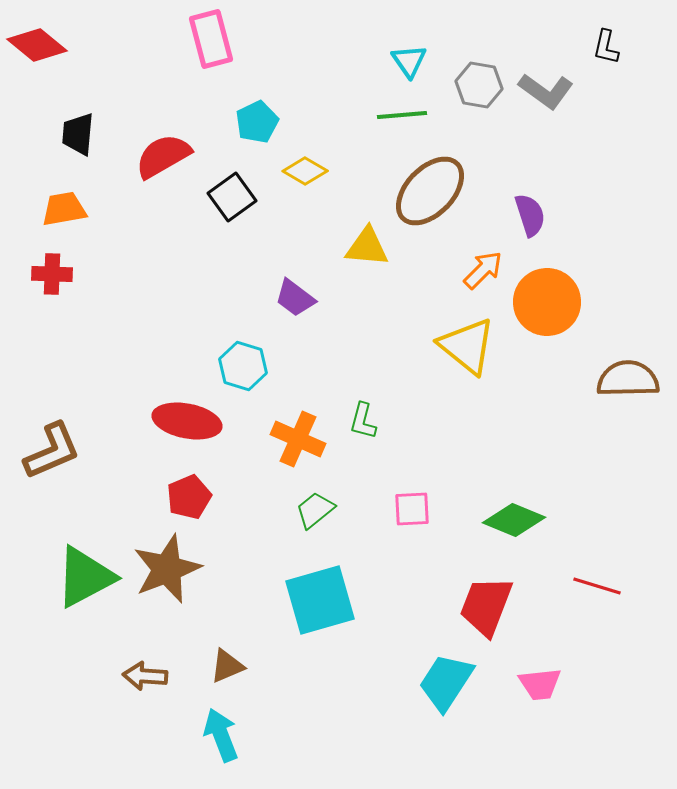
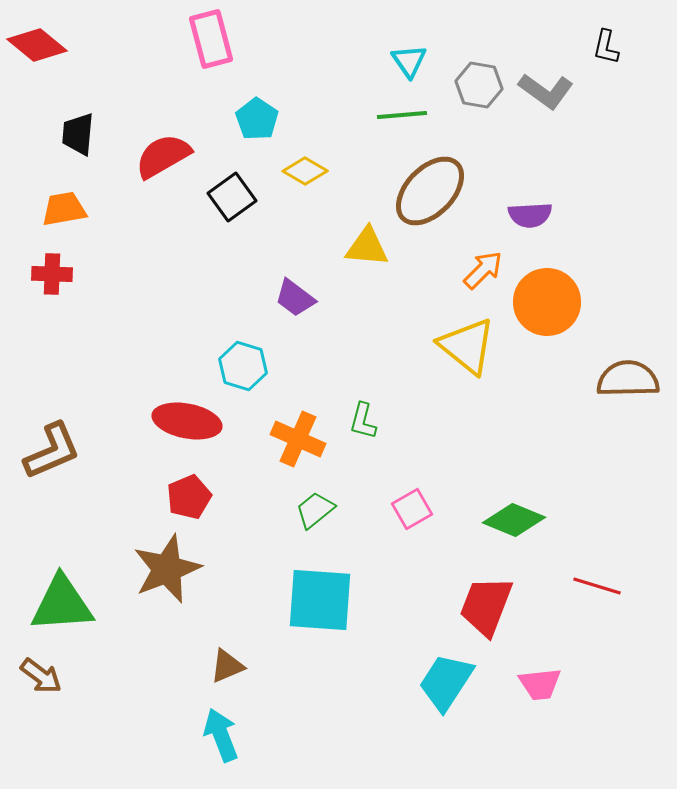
cyan pentagon at (257, 122): moved 3 px up; rotated 12 degrees counterclockwise
purple semicircle at (530, 215): rotated 105 degrees clockwise
pink square at (412, 509): rotated 27 degrees counterclockwise
green triangle at (85, 577): moved 23 px left, 27 px down; rotated 24 degrees clockwise
cyan square at (320, 600): rotated 20 degrees clockwise
brown arrow at (145, 676): moved 104 px left; rotated 147 degrees counterclockwise
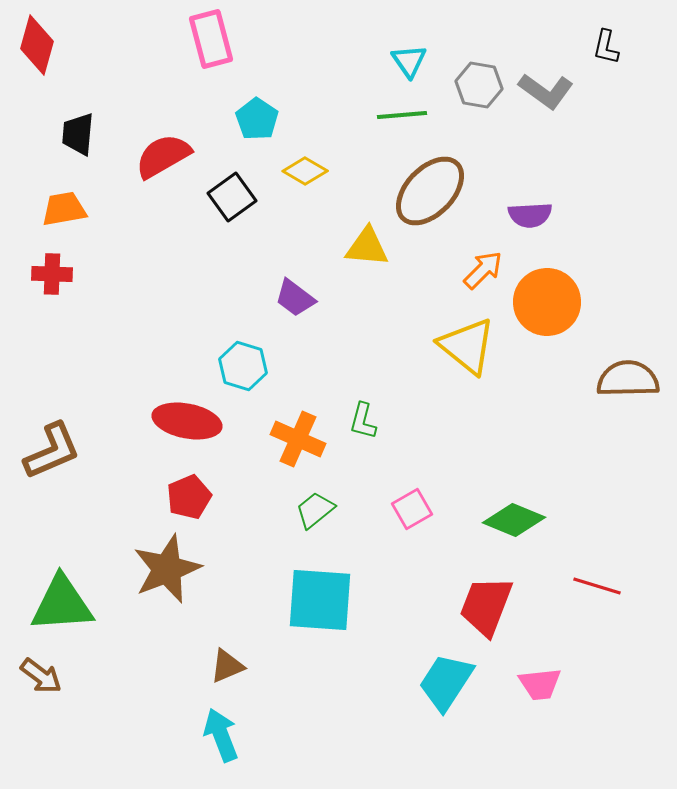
red diamond at (37, 45): rotated 66 degrees clockwise
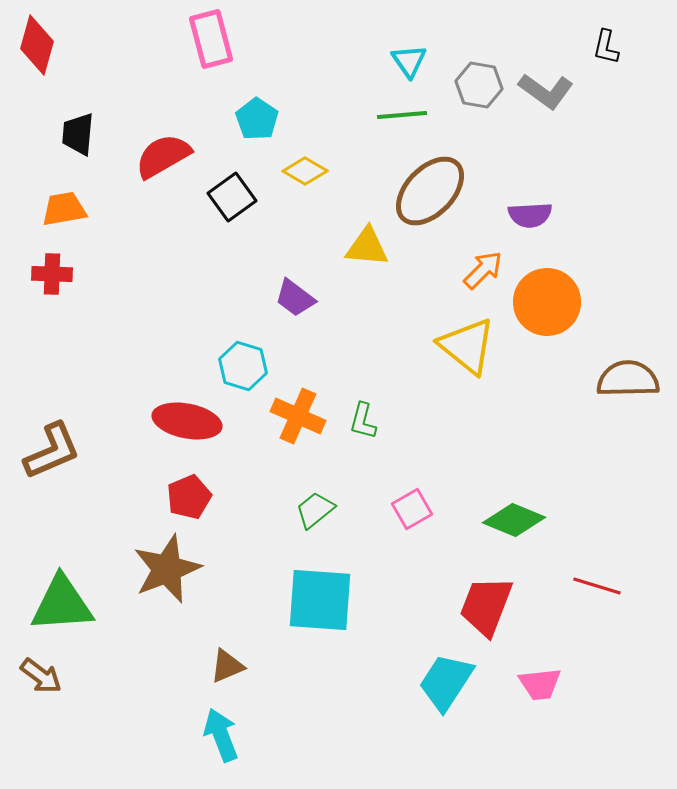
orange cross at (298, 439): moved 23 px up
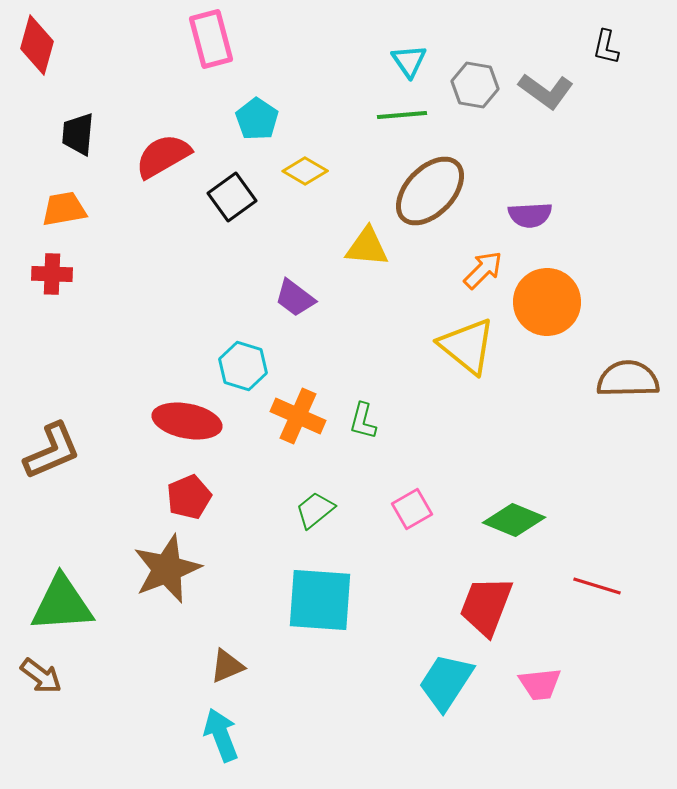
gray hexagon at (479, 85): moved 4 px left
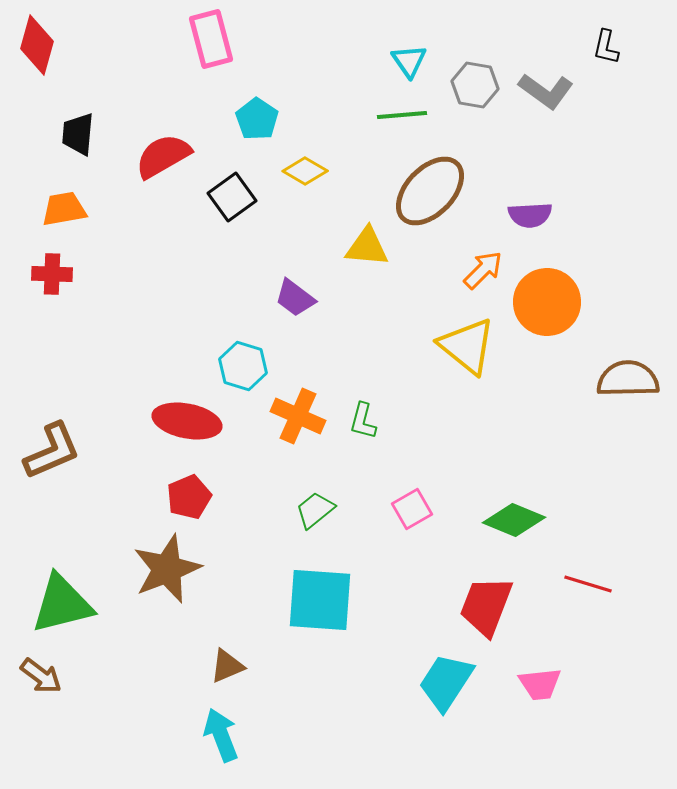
red line at (597, 586): moved 9 px left, 2 px up
green triangle at (62, 604): rotated 10 degrees counterclockwise
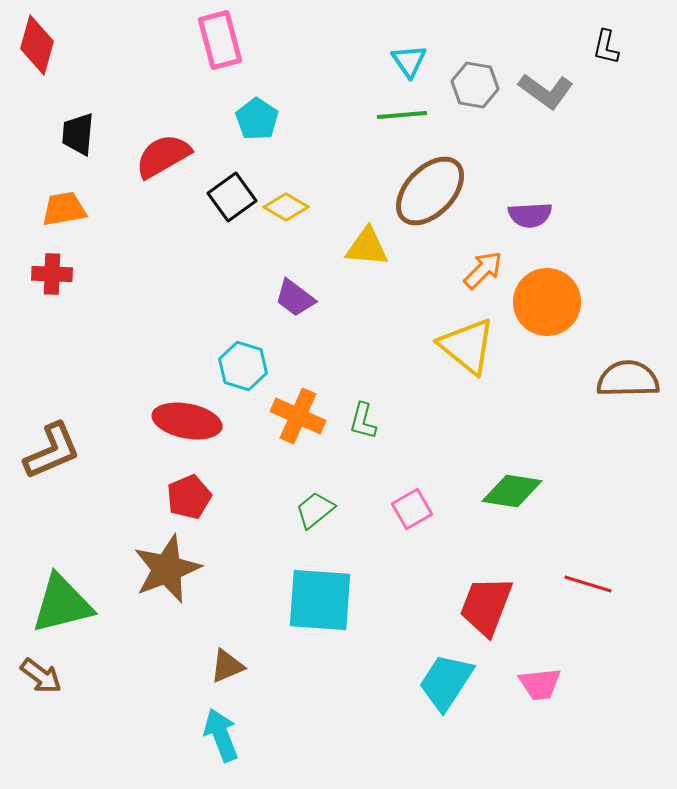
pink rectangle at (211, 39): moved 9 px right, 1 px down
yellow diamond at (305, 171): moved 19 px left, 36 px down
green diamond at (514, 520): moved 2 px left, 29 px up; rotated 14 degrees counterclockwise
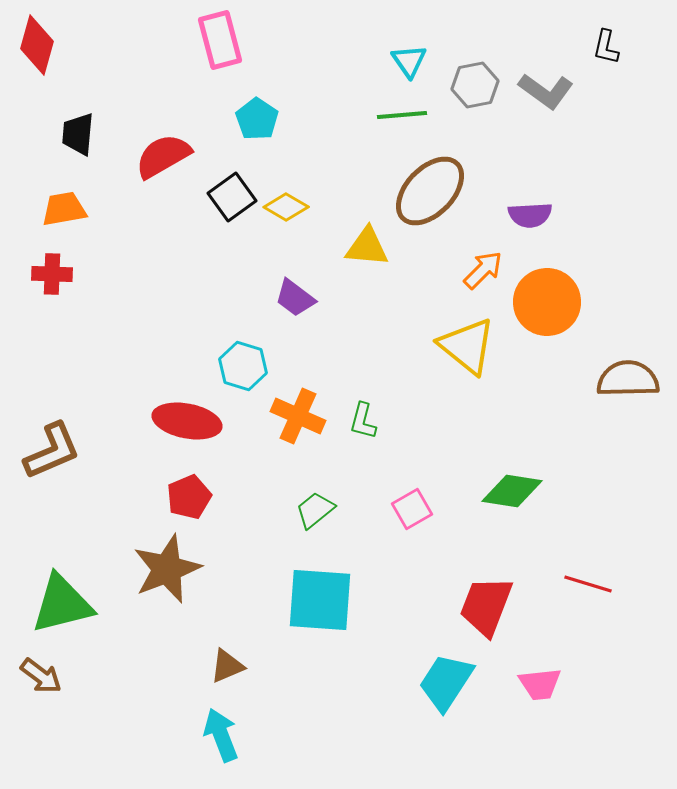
gray hexagon at (475, 85): rotated 21 degrees counterclockwise
